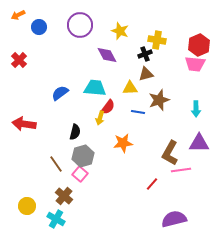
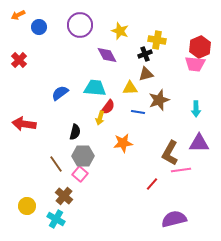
red hexagon: moved 1 px right, 2 px down
gray hexagon: rotated 15 degrees clockwise
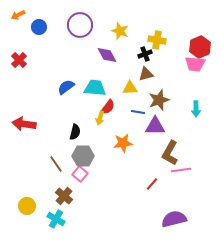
blue semicircle: moved 6 px right, 6 px up
purple triangle: moved 44 px left, 17 px up
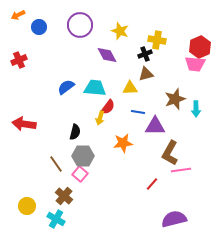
red cross: rotated 21 degrees clockwise
brown star: moved 16 px right, 1 px up
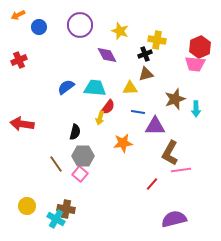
red arrow: moved 2 px left
brown cross: moved 2 px right, 13 px down; rotated 30 degrees counterclockwise
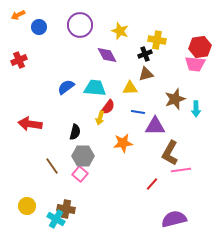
red hexagon: rotated 15 degrees clockwise
red arrow: moved 8 px right
brown line: moved 4 px left, 2 px down
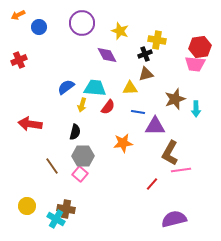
purple circle: moved 2 px right, 2 px up
yellow arrow: moved 18 px left, 13 px up
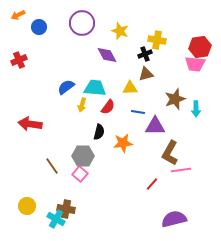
black semicircle: moved 24 px right
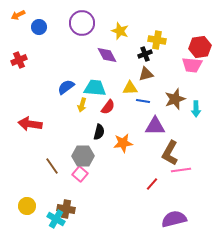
pink trapezoid: moved 3 px left, 1 px down
blue line: moved 5 px right, 11 px up
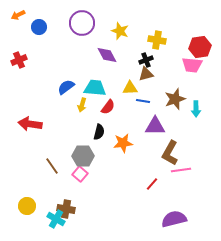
black cross: moved 1 px right, 6 px down
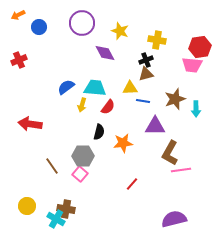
purple diamond: moved 2 px left, 2 px up
red line: moved 20 px left
